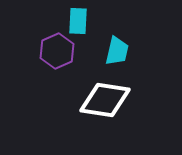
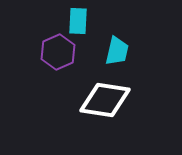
purple hexagon: moved 1 px right, 1 px down
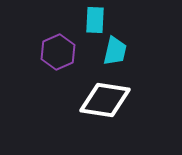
cyan rectangle: moved 17 px right, 1 px up
cyan trapezoid: moved 2 px left
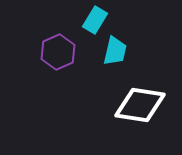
cyan rectangle: rotated 28 degrees clockwise
white diamond: moved 35 px right, 5 px down
